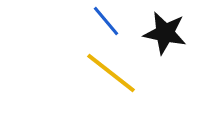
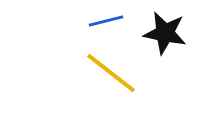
blue line: rotated 64 degrees counterclockwise
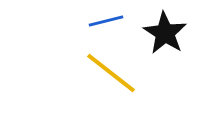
black star: rotated 21 degrees clockwise
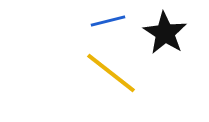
blue line: moved 2 px right
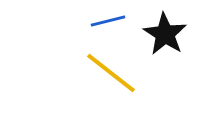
black star: moved 1 px down
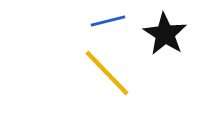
yellow line: moved 4 px left; rotated 8 degrees clockwise
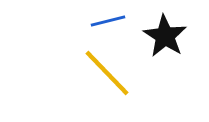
black star: moved 2 px down
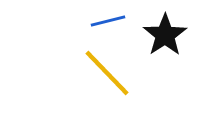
black star: moved 1 px up; rotated 6 degrees clockwise
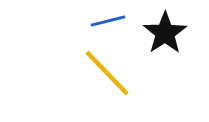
black star: moved 2 px up
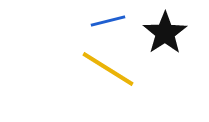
yellow line: moved 1 px right, 4 px up; rotated 14 degrees counterclockwise
